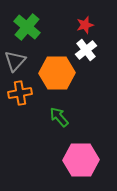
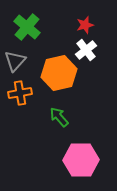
orange hexagon: moved 2 px right; rotated 12 degrees counterclockwise
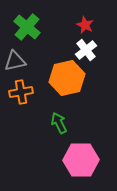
red star: rotated 30 degrees counterclockwise
gray triangle: rotated 35 degrees clockwise
orange hexagon: moved 8 px right, 5 px down
orange cross: moved 1 px right, 1 px up
green arrow: moved 6 px down; rotated 15 degrees clockwise
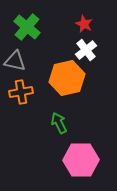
red star: moved 1 px left, 1 px up
gray triangle: rotated 25 degrees clockwise
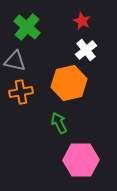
red star: moved 2 px left, 3 px up
orange hexagon: moved 2 px right, 5 px down
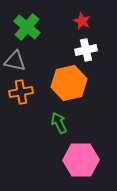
white cross: rotated 25 degrees clockwise
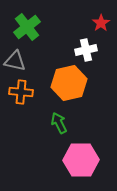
red star: moved 19 px right, 2 px down; rotated 12 degrees clockwise
green cross: rotated 12 degrees clockwise
orange cross: rotated 15 degrees clockwise
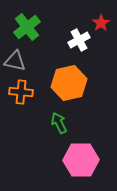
white cross: moved 7 px left, 10 px up; rotated 15 degrees counterclockwise
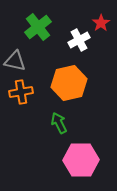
green cross: moved 11 px right
orange cross: rotated 15 degrees counterclockwise
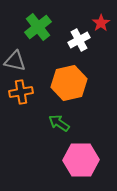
green arrow: rotated 30 degrees counterclockwise
